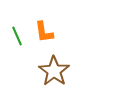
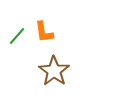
green line: rotated 66 degrees clockwise
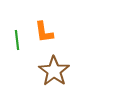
green line: moved 4 px down; rotated 48 degrees counterclockwise
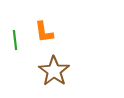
green line: moved 2 px left
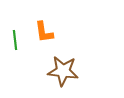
brown star: moved 9 px right; rotated 28 degrees counterclockwise
